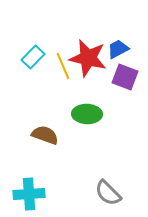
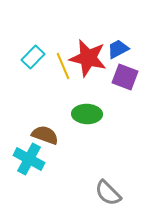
cyan cross: moved 35 px up; rotated 32 degrees clockwise
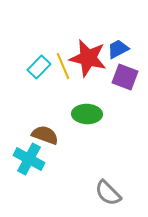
cyan rectangle: moved 6 px right, 10 px down
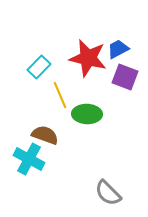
yellow line: moved 3 px left, 29 px down
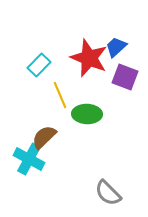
blue trapezoid: moved 2 px left, 2 px up; rotated 15 degrees counterclockwise
red star: moved 1 px right; rotated 9 degrees clockwise
cyan rectangle: moved 2 px up
brown semicircle: moved 1 px left, 2 px down; rotated 64 degrees counterclockwise
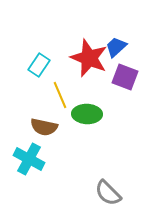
cyan rectangle: rotated 10 degrees counterclockwise
brown semicircle: moved 10 px up; rotated 124 degrees counterclockwise
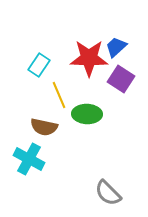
red star: rotated 21 degrees counterclockwise
purple square: moved 4 px left, 2 px down; rotated 12 degrees clockwise
yellow line: moved 1 px left
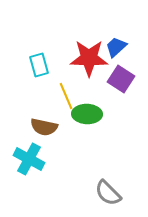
cyan rectangle: rotated 50 degrees counterclockwise
yellow line: moved 7 px right, 1 px down
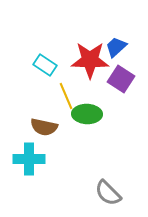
red star: moved 1 px right, 2 px down
cyan rectangle: moved 6 px right; rotated 40 degrees counterclockwise
cyan cross: rotated 28 degrees counterclockwise
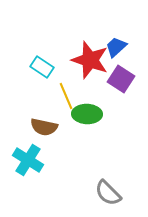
red star: rotated 18 degrees clockwise
cyan rectangle: moved 3 px left, 2 px down
cyan cross: moved 1 px left, 1 px down; rotated 32 degrees clockwise
